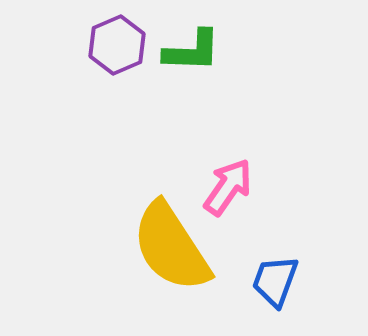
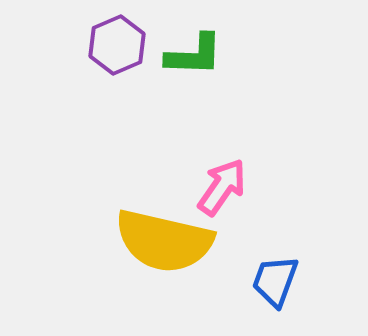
green L-shape: moved 2 px right, 4 px down
pink arrow: moved 6 px left
yellow semicircle: moved 7 px left, 6 px up; rotated 44 degrees counterclockwise
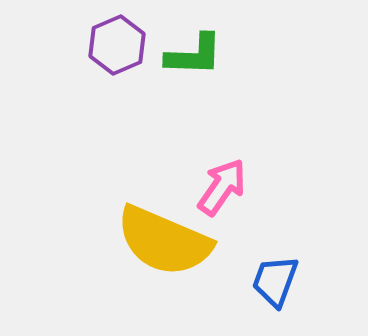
yellow semicircle: rotated 10 degrees clockwise
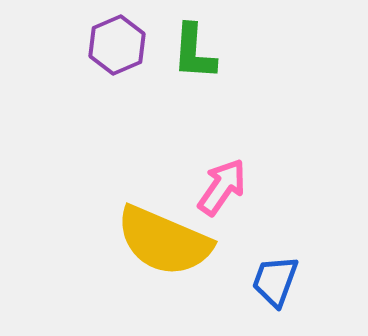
green L-shape: moved 3 px up; rotated 92 degrees clockwise
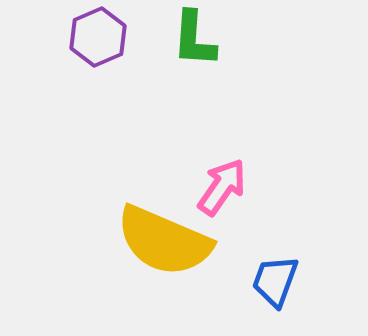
purple hexagon: moved 19 px left, 8 px up
green L-shape: moved 13 px up
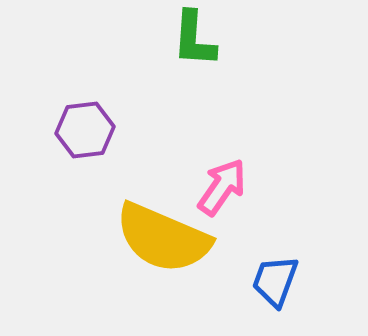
purple hexagon: moved 13 px left, 93 px down; rotated 16 degrees clockwise
yellow semicircle: moved 1 px left, 3 px up
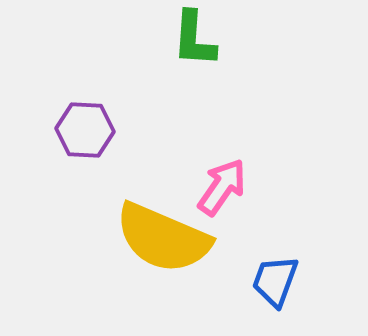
purple hexagon: rotated 10 degrees clockwise
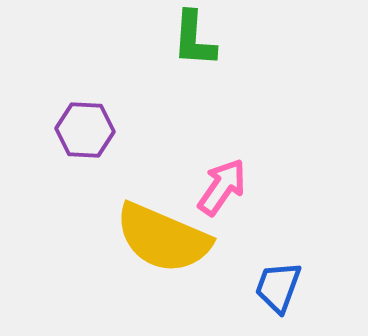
blue trapezoid: moved 3 px right, 6 px down
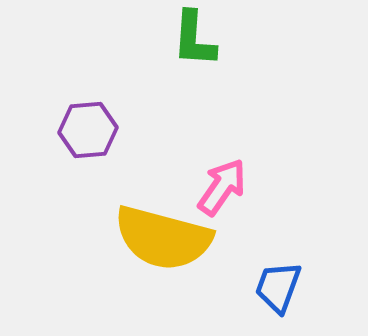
purple hexagon: moved 3 px right; rotated 8 degrees counterclockwise
yellow semicircle: rotated 8 degrees counterclockwise
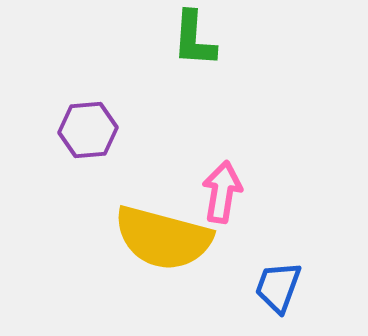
pink arrow: moved 5 px down; rotated 26 degrees counterclockwise
